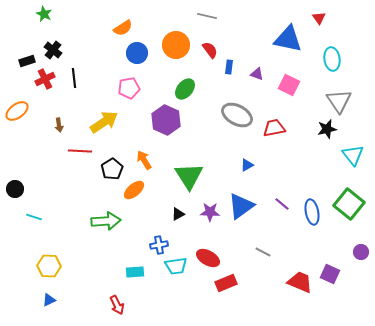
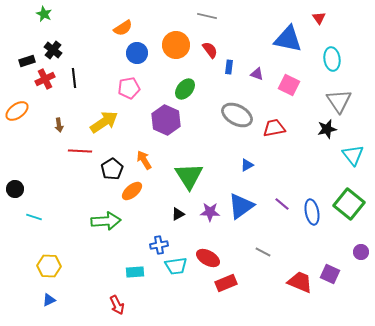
orange ellipse at (134, 190): moved 2 px left, 1 px down
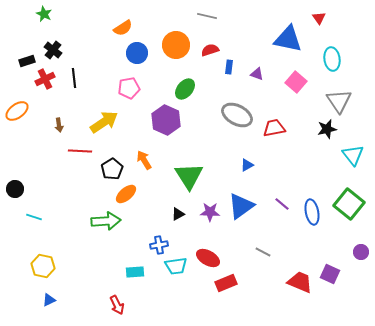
red semicircle at (210, 50): rotated 72 degrees counterclockwise
pink square at (289, 85): moved 7 px right, 3 px up; rotated 15 degrees clockwise
orange ellipse at (132, 191): moved 6 px left, 3 px down
yellow hexagon at (49, 266): moved 6 px left; rotated 10 degrees clockwise
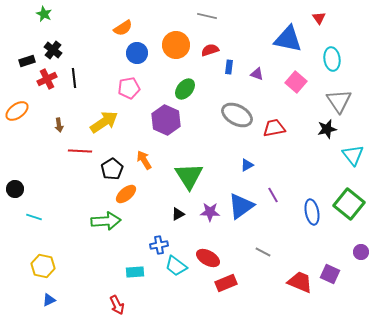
red cross at (45, 79): moved 2 px right
purple line at (282, 204): moved 9 px left, 9 px up; rotated 21 degrees clockwise
cyan trapezoid at (176, 266): rotated 45 degrees clockwise
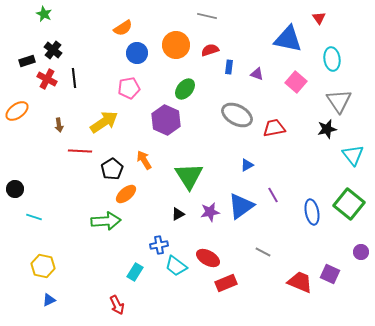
red cross at (47, 79): rotated 36 degrees counterclockwise
purple star at (210, 212): rotated 12 degrees counterclockwise
cyan rectangle at (135, 272): rotated 54 degrees counterclockwise
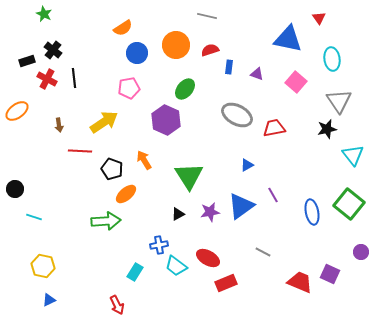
black pentagon at (112, 169): rotated 20 degrees counterclockwise
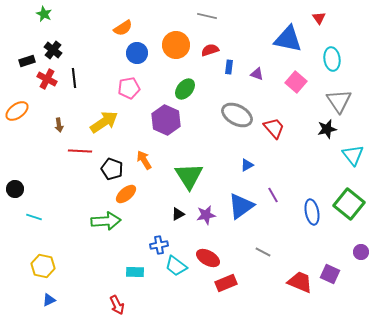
red trapezoid at (274, 128): rotated 60 degrees clockwise
purple star at (210, 212): moved 4 px left, 3 px down
cyan rectangle at (135, 272): rotated 60 degrees clockwise
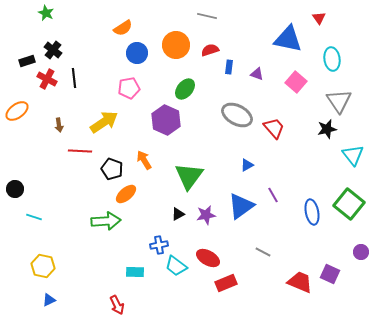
green star at (44, 14): moved 2 px right, 1 px up
green triangle at (189, 176): rotated 8 degrees clockwise
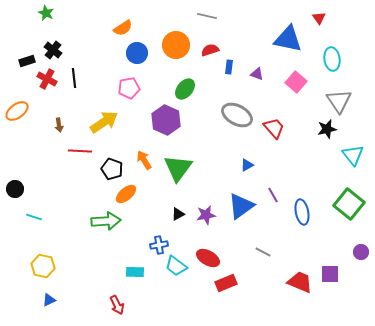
green triangle at (189, 176): moved 11 px left, 8 px up
blue ellipse at (312, 212): moved 10 px left
purple square at (330, 274): rotated 24 degrees counterclockwise
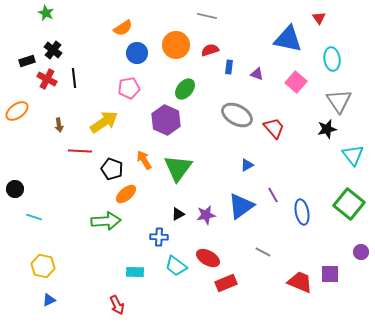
blue cross at (159, 245): moved 8 px up; rotated 12 degrees clockwise
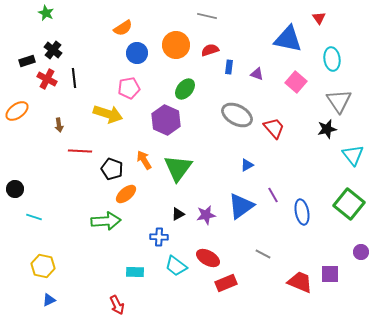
yellow arrow at (104, 122): moved 4 px right, 8 px up; rotated 52 degrees clockwise
gray line at (263, 252): moved 2 px down
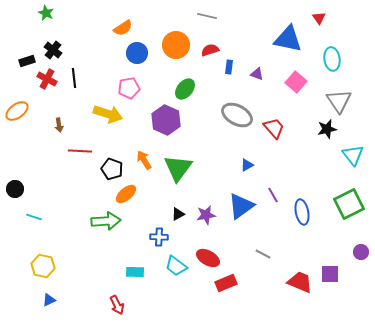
green square at (349, 204): rotated 24 degrees clockwise
